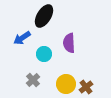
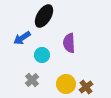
cyan circle: moved 2 px left, 1 px down
gray cross: moved 1 px left
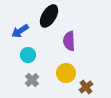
black ellipse: moved 5 px right
blue arrow: moved 2 px left, 7 px up
purple semicircle: moved 2 px up
cyan circle: moved 14 px left
yellow circle: moved 11 px up
